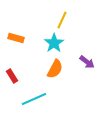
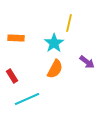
yellow line: moved 7 px right, 3 px down; rotated 12 degrees counterclockwise
orange rectangle: rotated 14 degrees counterclockwise
cyan line: moved 7 px left
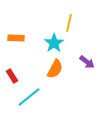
cyan line: moved 2 px right, 2 px up; rotated 15 degrees counterclockwise
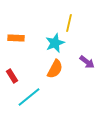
cyan star: moved 1 px right; rotated 12 degrees clockwise
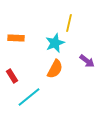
purple arrow: moved 1 px up
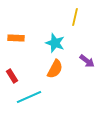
yellow line: moved 6 px right, 6 px up
cyan star: rotated 30 degrees counterclockwise
cyan line: rotated 15 degrees clockwise
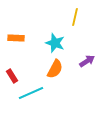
purple arrow: rotated 70 degrees counterclockwise
cyan line: moved 2 px right, 4 px up
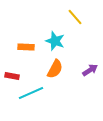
yellow line: rotated 54 degrees counterclockwise
orange rectangle: moved 10 px right, 9 px down
cyan star: moved 2 px up
purple arrow: moved 3 px right, 9 px down
red rectangle: rotated 48 degrees counterclockwise
